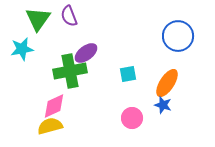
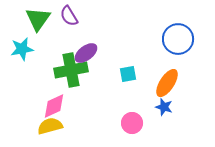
purple semicircle: rotated 10 degrees counterclockwise
blue circle: moved 3 px down
green cross: moved 1 px right, 1 px up
blue star: moved 1 px right, 2 px down
pink circle: moved 5 px down
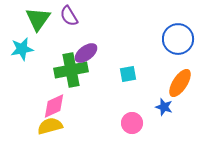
orange ellipse: moved 13 px right
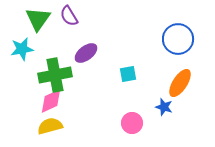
green cross: moved 16 px left, 5 px down
pink diamond: moved 3 px left, 5 px up
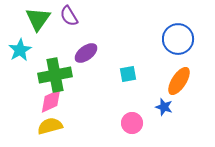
cyan star: moved 2 px left, 1 px down; rotated 20 degrees counterclockwise
orange ellipse: moved 1 px left, 2 px up
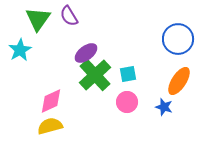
green cross: moved 40 px right; rotated 32 degrees counterclockwise
pink circle: moved 5 px left, 21 px up
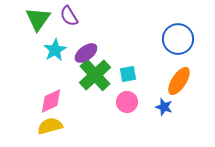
cyan star: moved 35 px right
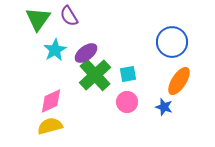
blue circle: moved 6 px left, 3 px down
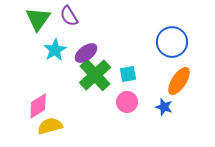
pink diamond: moved 13 px left, 5 px down; rotated 8 degrees counterclockwise
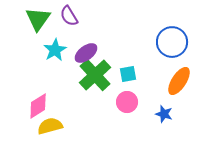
blue star: moved 7 px down
